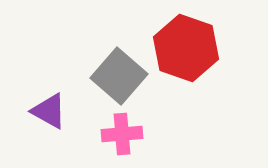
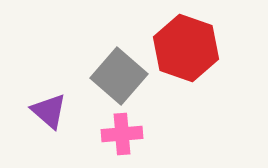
purple triangle: rotated 12 degrees clockwise
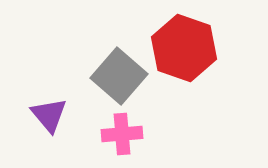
red hexagon: moved 2 px left
purple triangle: moved 4 px down; rotated 9 degrees clockwise
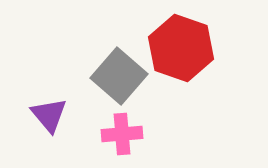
red hexagon: moved 3 px left
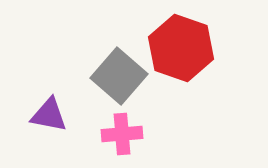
purple triangle: rotated 39 degrees counterclockwise
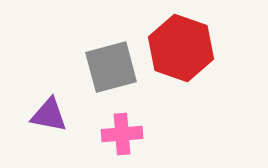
gray square: moved 8 px left, 9 px up; rotated 34 degrees clockwise
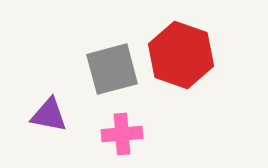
red hexagon: moved 7 px down
gray square: moved 1 px right, 2 px down
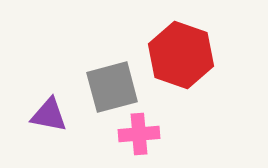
gray square: moved 18 px down
pink cross: moved 17 px right
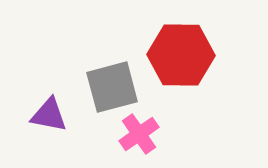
red hexagon: rotated 18 degrees counterclockwise
pink cross: rotated 30 degrees counterclockwise
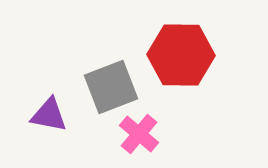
gray square: moved 1 px left; rotated 6 degrees counterclockwise
pink cross: rotated 15 degrees counterclockwise
